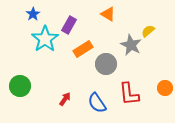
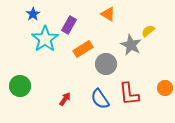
blue semicircle: moved 3 px right, 4 px up
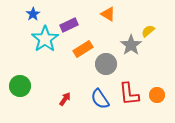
purple rectangle: rotated 36 degrees clockwise
gray star: rotated 10 degrees clockwise
orange circle: moved 8 px left, 7 px down
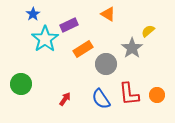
gray star: moved 1 px right, 3 px down
green circle: moved 1 px right, 2 px up
blue semicircle: moved 1 px right
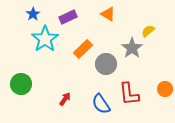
purple rectangle: moved 1 px left, 8 px up
orange rectangle: rotated 12 degrees counterclockwise
orange circle: moved 8 px right, 6 px up
blue semicircle: moved 5 px down
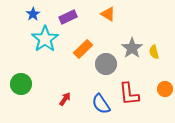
yellow semicircle: moved 6 px right, 21 px down; rotated 64 degrees counterclockwise
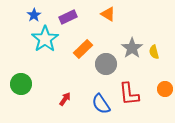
blue star: moved 1 px right, 1 px down
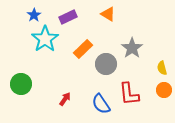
yellow semicircle: moved 8 px right, 16 px down
orange circle: moved 1 px left, 1 px down
